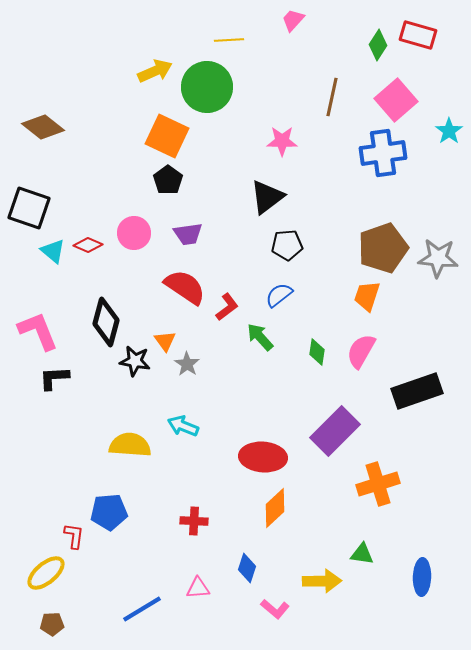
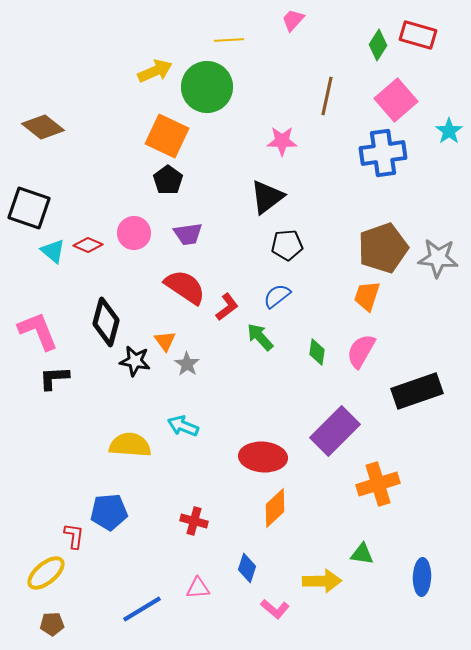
brown line at (332, 97): moved 5 px left, 1 px up
blue semicircle at (279, 295): moved 2 px left, 1 px down
red cross at (194, 521): rotated 12 degrees clockwise
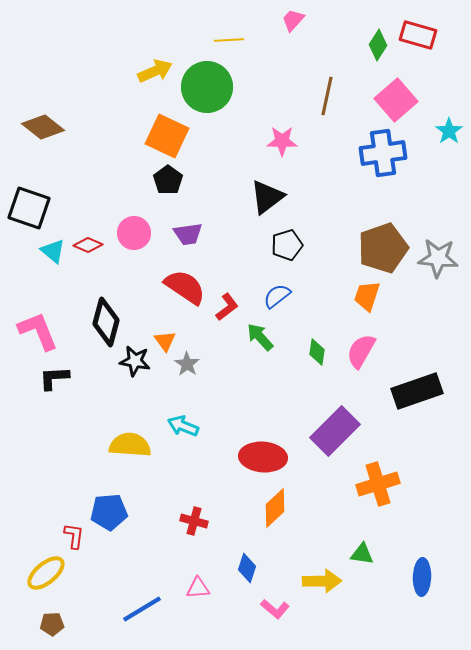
black pentagon at (287, 245): rotated 12 degrees counterclockwise
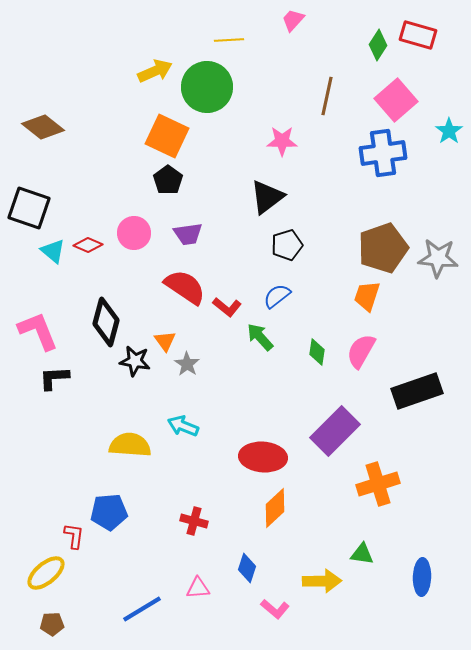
red L-shape at (227, 307): rotated 76 degrees clockwise
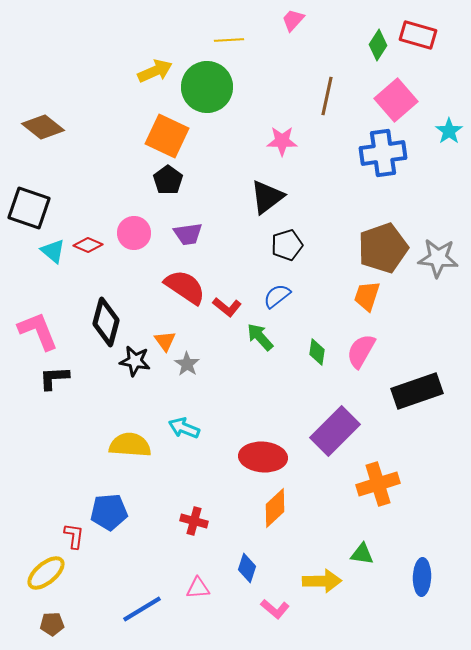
cyan arrow at (183, 426): moved 1 px right, 2 px down
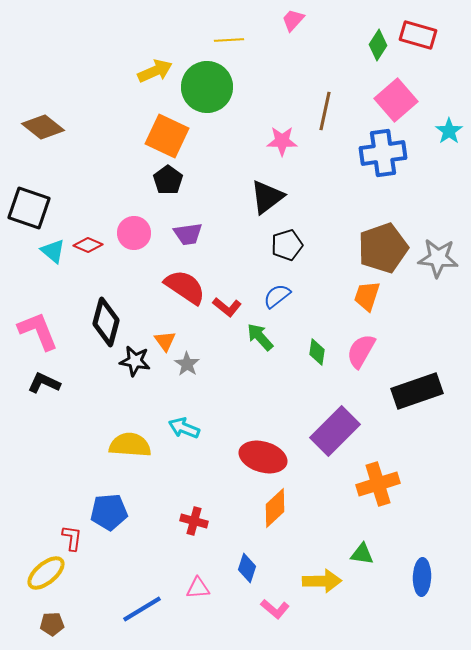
brown line at (327, 96): moved 2 px left, 15 px down
black L-shape at (54, 378): moved 10 px left, 5 px down; rotated 28 degrees clockwise
red ellipse at (263, 457): rotated 12 degrees clockwise
red L-shape at (74, 536): moved 2 px left, 2 px down
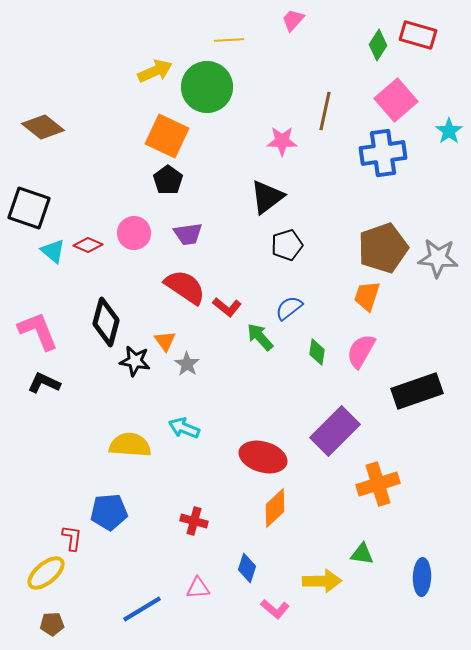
blue semicircle at (277, 296): moved 12 px right, 12 px down
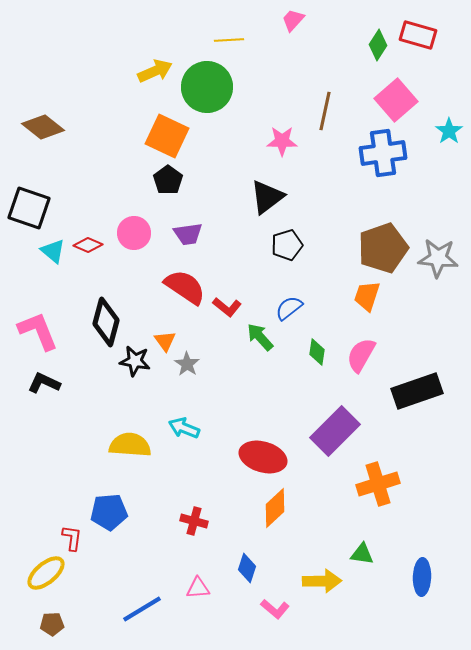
pink semicircle at (361, 351): moved 4 px down
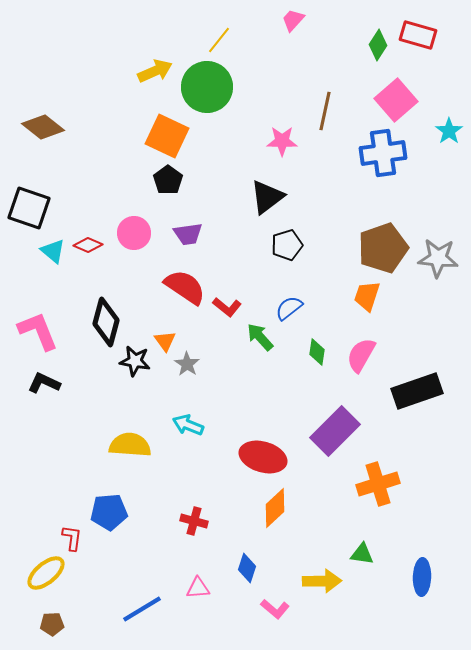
yellow line at (229, 40): moved 10 px left; rotated 48 degrees counterclockwise
cyan arrow at (184, 428): moved 4 px right, 3 px up
